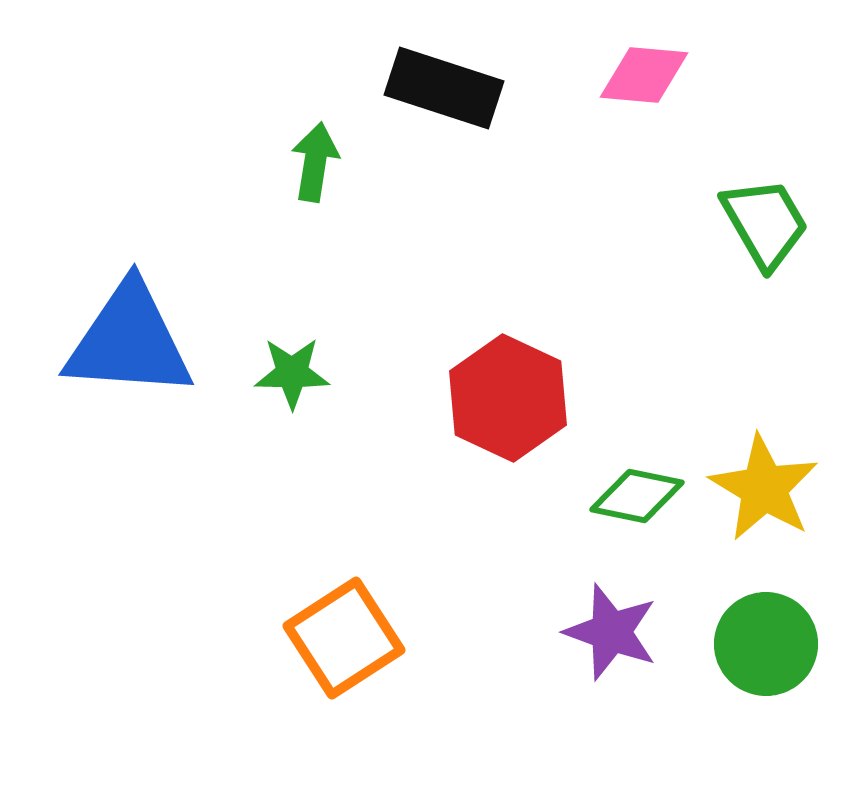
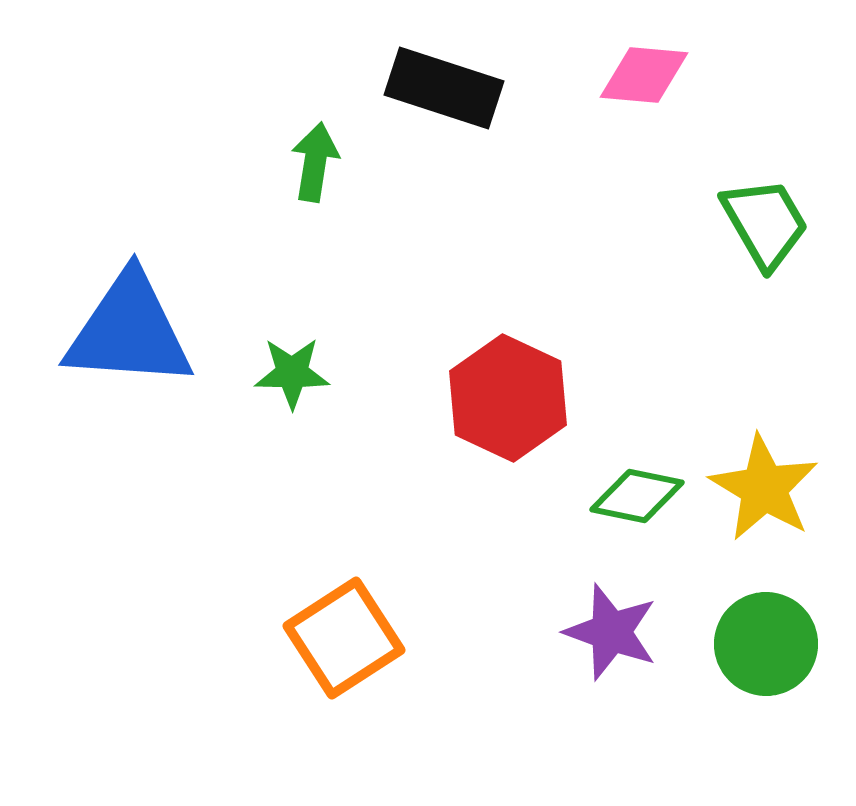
blue triangle: moved 10 px up
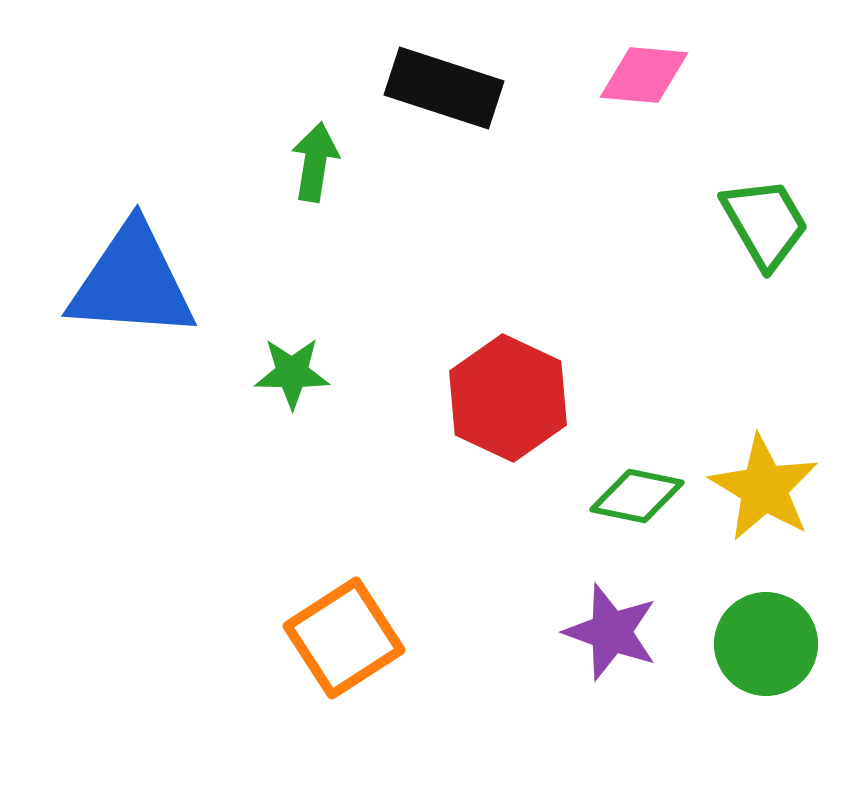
blue triangle: moved 3 px right, 49 px up
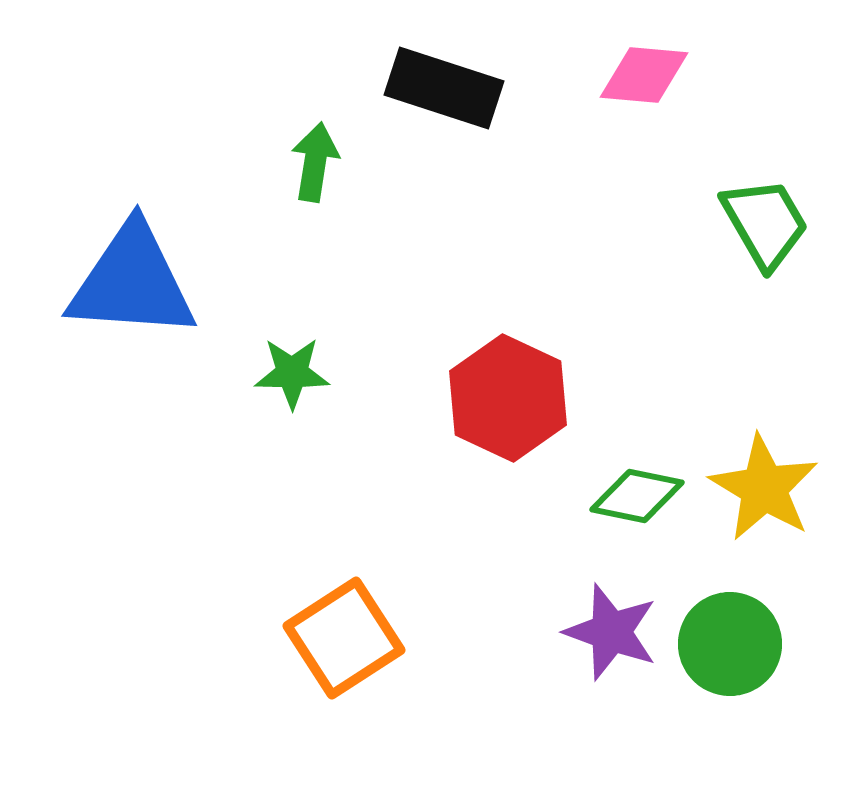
green circle: moved 36 px left
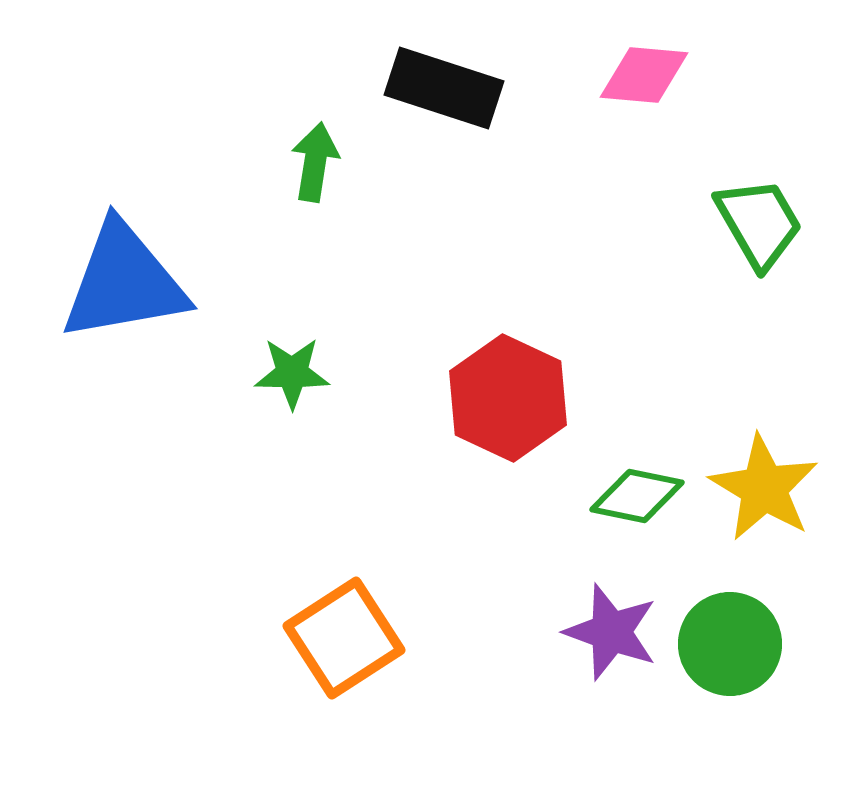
green trapezoid: moved 6 px left
blue triangle: moved 8 px left; rotated 14 degrees counterclockwise
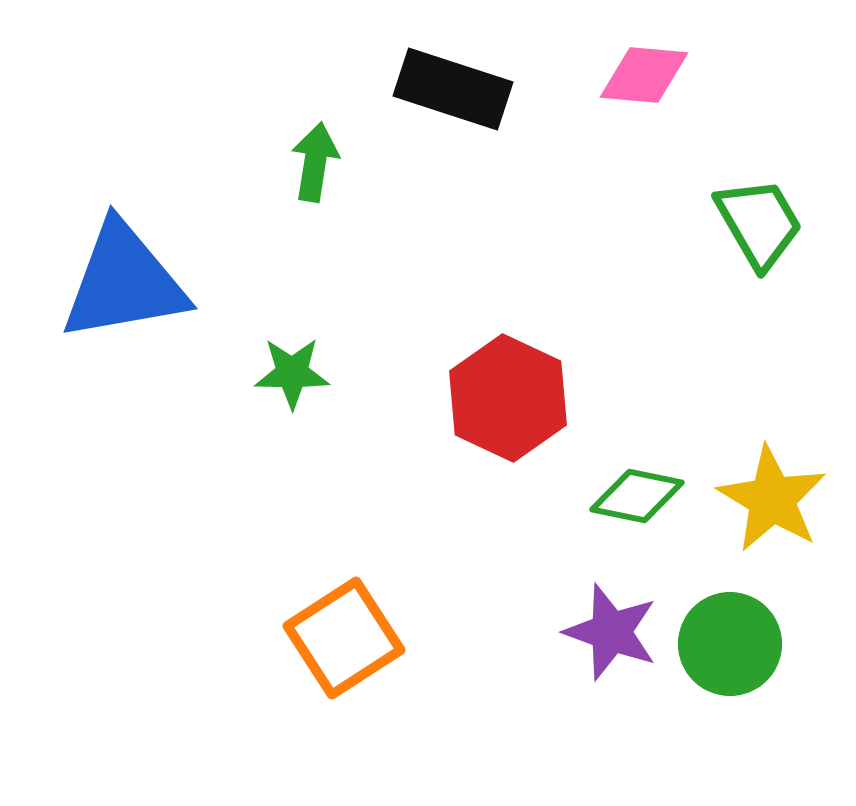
black rectangle: moved 9 px right, 1 px down
yellow star: moved 8 px right, 11 px down
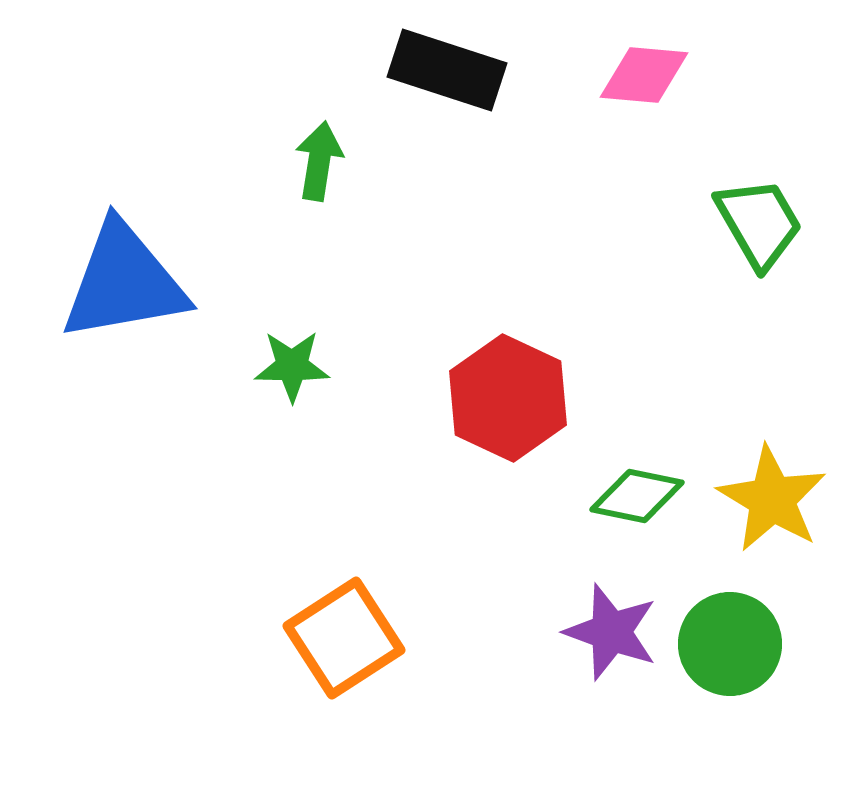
black rectangle: moved 6 px left, 19 px up
green arrow: moved 4 px right, 1 px up
green star: moved 7 px up
